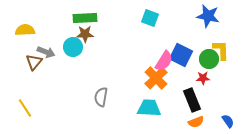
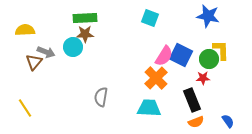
pink semicircle: moved 5 px up
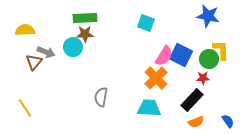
cyan square: moved 4 px left, 5 px down
black rectangle: rotated 65 degrees clockwise
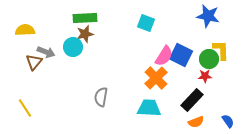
brown star: rotated 12 degrees counterclockwise
red star: moved 2 px right, 2 px up
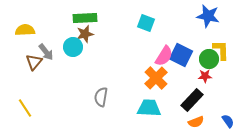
gray arrow: rotated 30 degrees clockwise
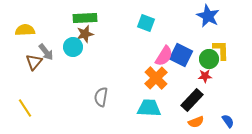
blue star: rotated 15 degrees clockwise
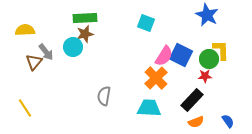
blue star: moved 1 px left, 1 px up
gray semicircle: moved 3 px right, 1 px up
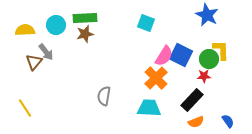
cyan circle: moved 17 px left, 22 px up
red star: moved 1 px left
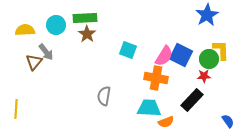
blue star: rotated 15 degrees clockwise
cyan square: moved 18 px left, 27 px down
brown star: moved 2 px right; rotated 24 degrees counterclockwise
orange cross: rotated 35 degrees counterclockwise
yellow line: moved 9 px left, 1 px down; rotated 36 degrees clockwise
orange semicircle: moved 30 px left
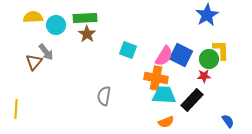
yellow semicircle: moved 8 px right, 13 px up
cyan trapezoid: moved 15 px right, 13 px up
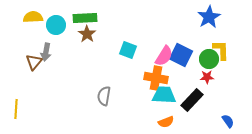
blue star: moved 2 px right, 2 px down
gray arrow: rotated 48 degrees clockwise
red star: moved 3 px right, 1 px down
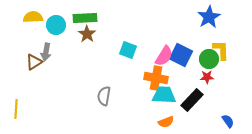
brown triangle: rotated 18 degrees clockwise
